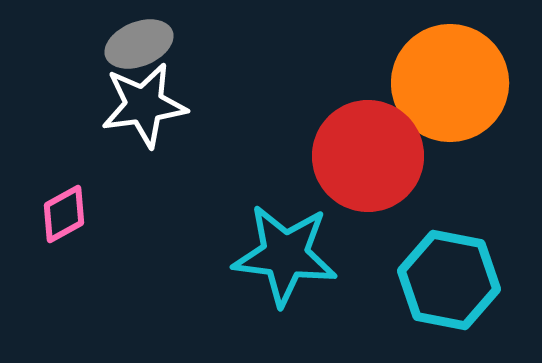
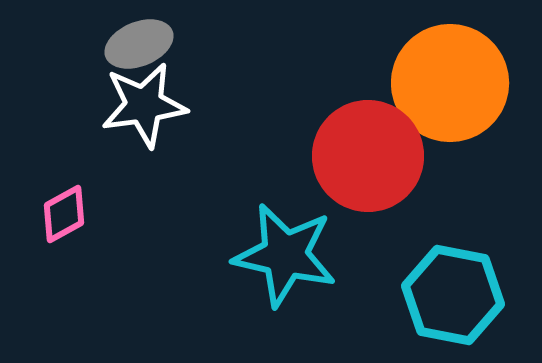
cyan star: rotated 6 degrees clockwise
cyan hexagon: moved 4 px right, 15 px down
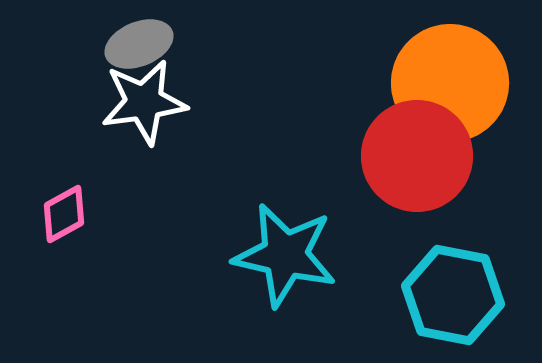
white star: moved 3 px up
red circle: moved 49 px right
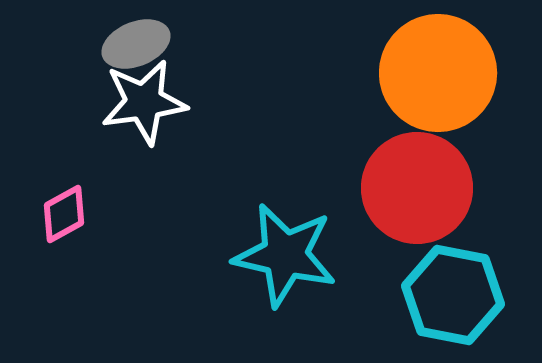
gray ellipse: moved 3 px left
orange circle: moved 12 px left, 10 px up
red circle: moved 32 px down
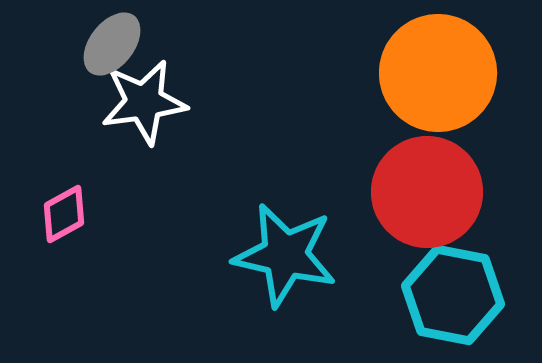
gray ellipse: moved 24 px left; rotated 30 degrees counterclockwise
red circle: moved 10 px right, 4 px down
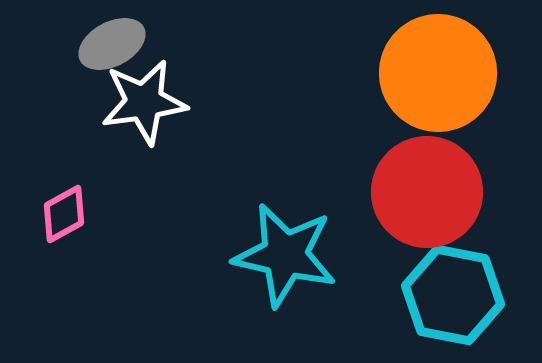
gray ellipse: rotated 24 degrees clockwise
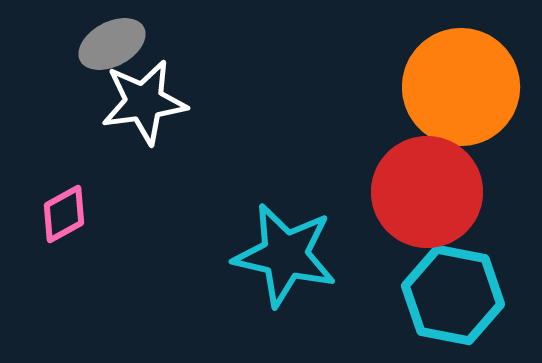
orange circle: moved 23 px right, 14 px down
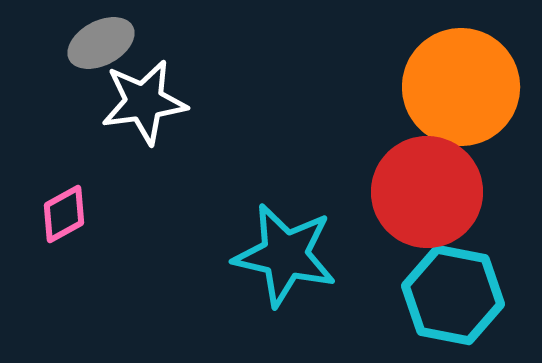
gray ellipse: moved 11 px left, 1 px up
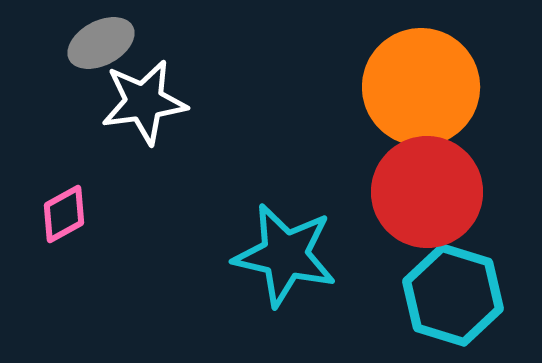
orange circle: moved 40 px left
cyan hexagon: rotated 6 degrees clockwise
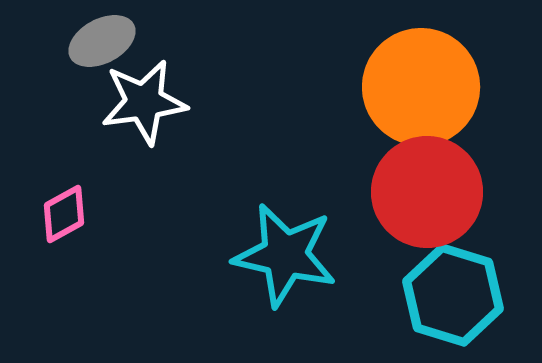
gray ellipse: moved 1 px right, 2 px up
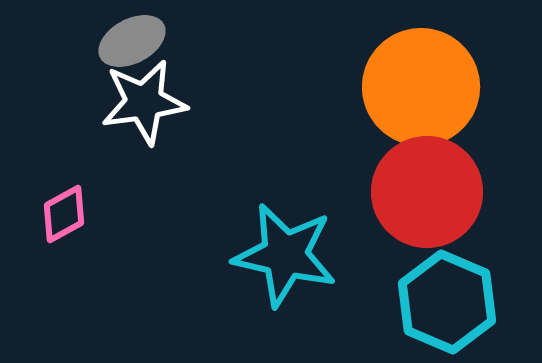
gray ellipse: moved 30 px right
cyan hexagon: moved 6 px left, 7 px down; rotated 6 degrees clockwise
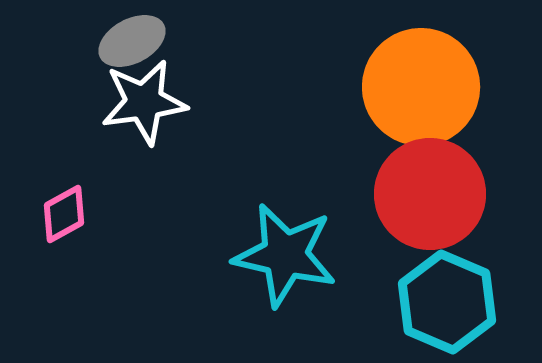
red circle: moved 3 px right, 2 px down
